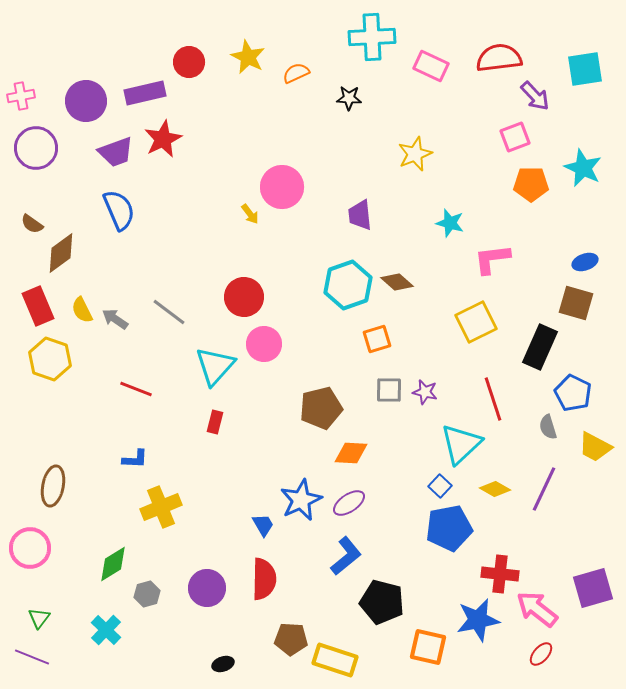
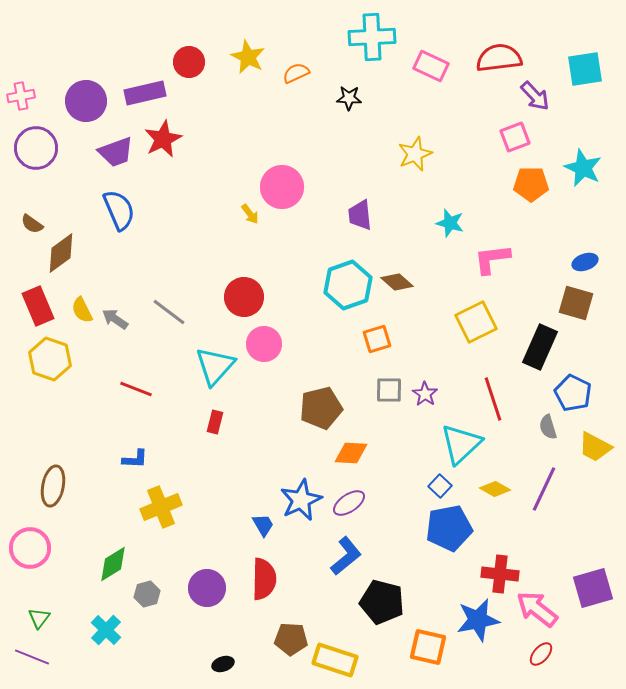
purple star at (425, 392): moved 2 px down; rotated 20 degrees clockwise
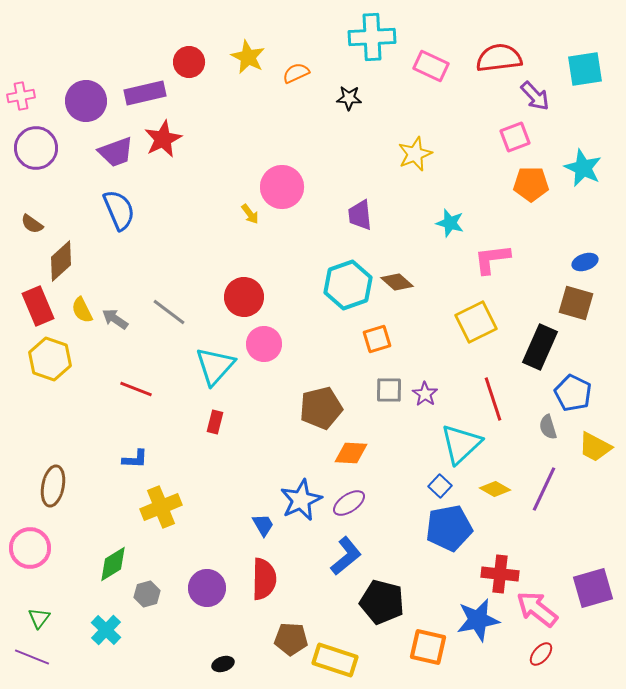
brown diamond at (61, 253): moved 8 px down; rotated 6 degrees counterclockwise
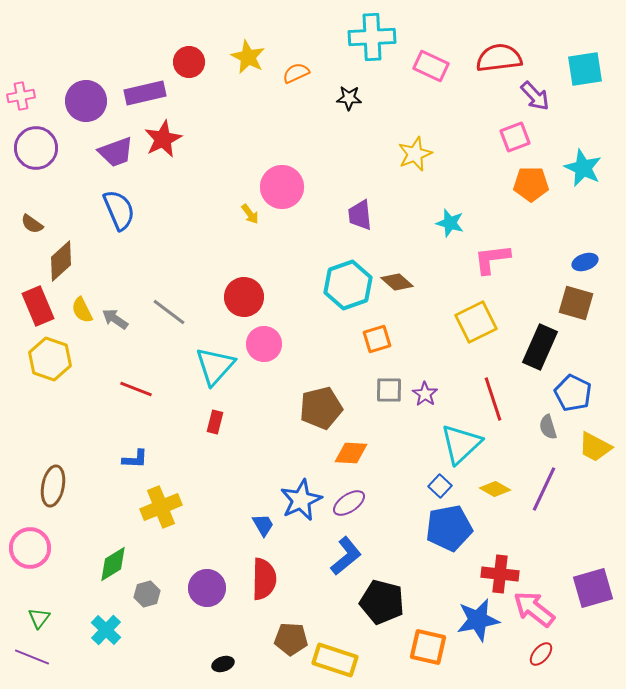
pink arrow at (537, 609): moved 3 px left
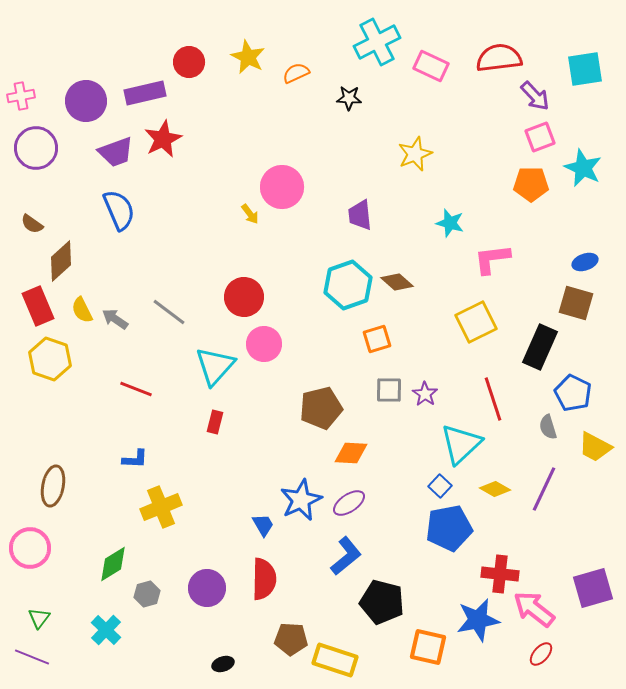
cyan cross at (372, 37): moved 5 px right, 5 px down; rotated 24 degrees counterclockwise
pink square at (515, 137): moved 25 px right
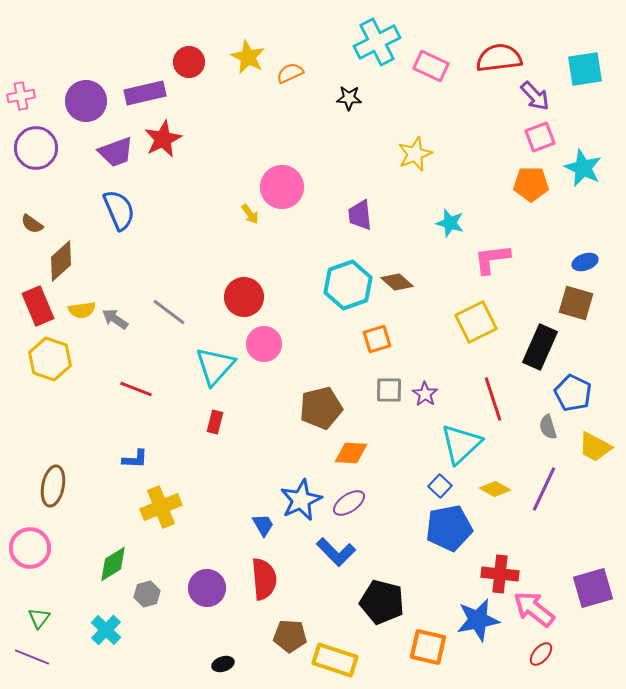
orange semicircle at (296, 73): moved 6 px left
yellow semicircle at (82, 310): rotated 72 degrees counterclockwise
blue L-shape at (346, 556): moved 10 px left, 4 px up; rotated 84 degrees clockwise
red semicircle at (264, 579): rotated 6 degrees counterclockwise
brown pentagon at (291, 639): moved 1 px left, 3 px up
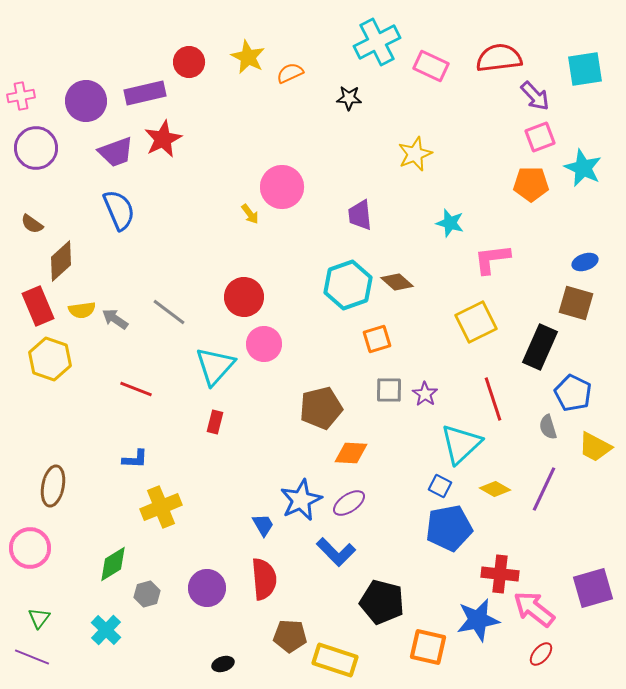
blue square at (440, 486): rotated 15 degrees counterclockwise
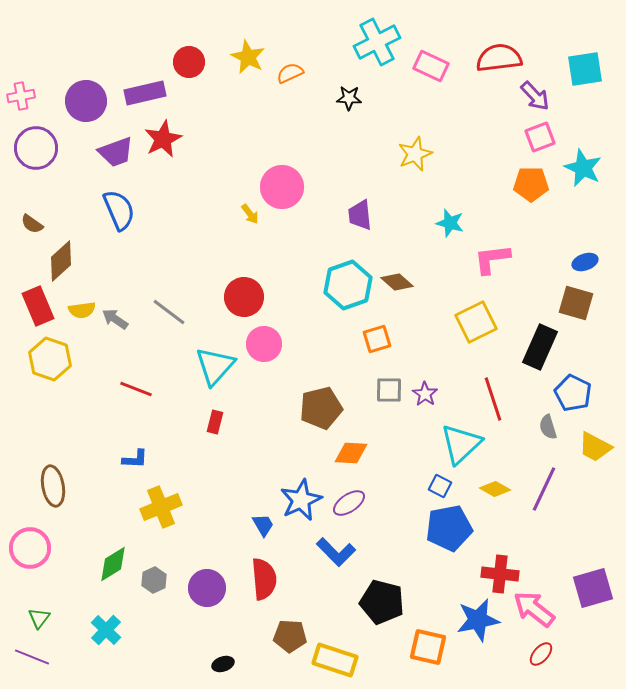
brown ellipse at (53, 486): rotated 21 degrees counterclockwise
gray hexagon at (147, 594): moved 7 px right, 14 px up; rotated 10 degrees counterclockwise
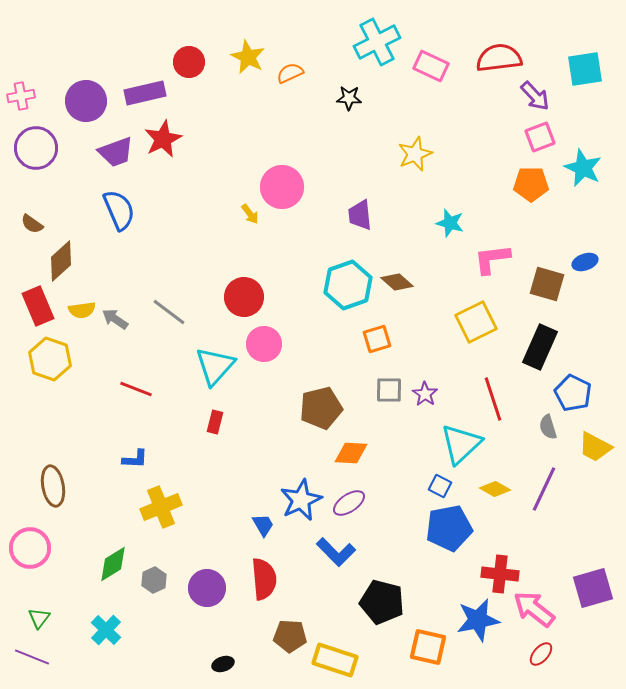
brown square at (576, 303): moved 29 px left, 19 px up
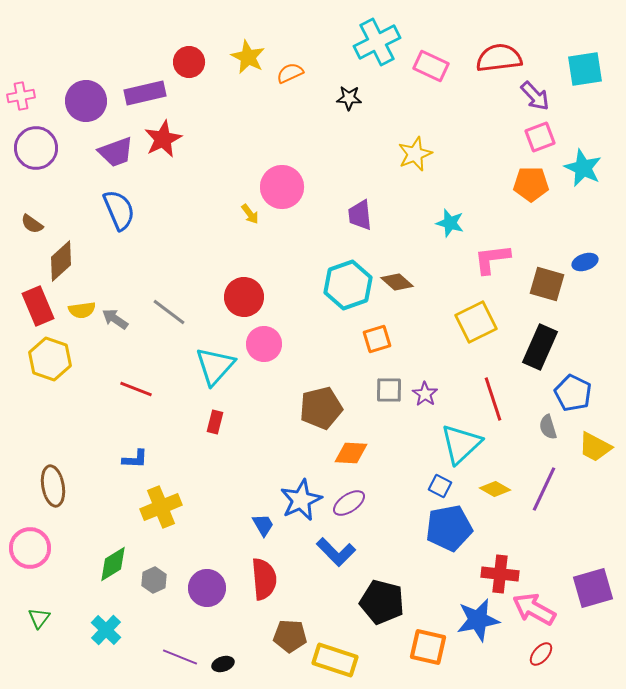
pink arrow at (534, 609): rotated 9 degrees counterclockwise
purple line at (32, 657): moved 148 px right
